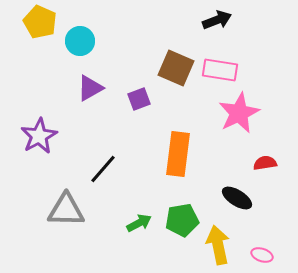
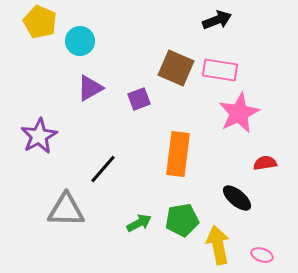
black ellipse: rotated 8 degrees clockwise
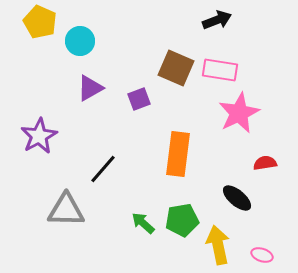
green arrow: moved 4 px right; rotated 110 degrees counterclockwise
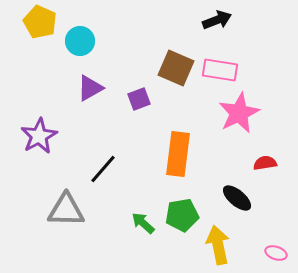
green pentagon: moved 5 px up
pink ellipse: moved 14 px right, 2 px up
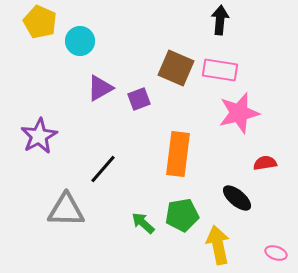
black arrow: moved 3 px right; rotated 64 degrees counterclockwise
purple triangle: moved 10 px right
pink star: rotated 12 degrees clockwise
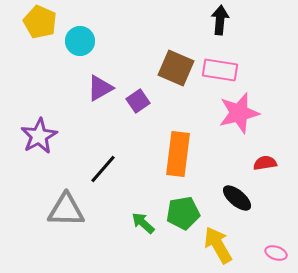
purple square: moved 1 px left, 2 px down; rotated 15 degrees counterclockwise
green pentagon: moved 1 px right, 2 px up
yellow arrow: rotated 18 degrees counterclockwise
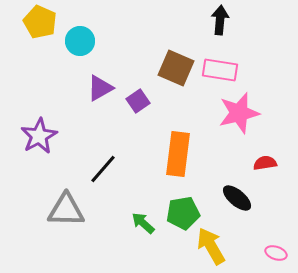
yellow arrow: moved 7 px left, 1 px down
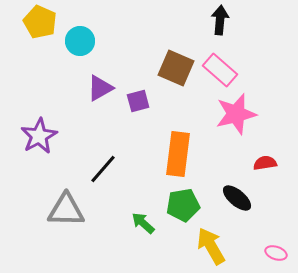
pink rectangle: rotated 32 degrees clockwise
purple square: rotated 20 degrees clockwise
pink star: moved 3 px left, 1 px down
green pentagon: moved 8 px up
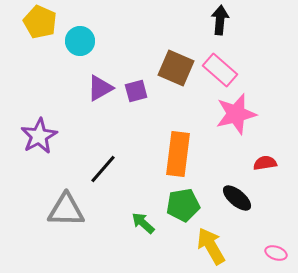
purple square: moved 2 px left, 10 px up
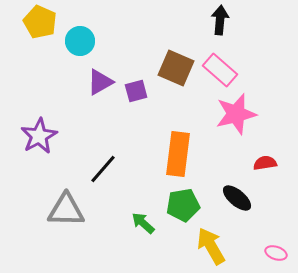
purple triangle: moved 6 px up
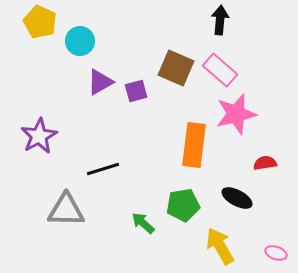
orange rectangle: moved 16 px right, 9 px up
black line: rotated 32 degrees clockwise
black ellipse: rotated 12 degrees counterclockwise
yellow arrow: moved 9 px right
